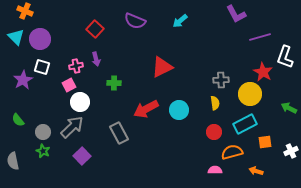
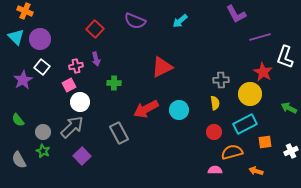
white square: rotated 21 degrees clockwise
gray semicircle: moved 6 px right, 1 px up; rotated 18 degrees counterclockwise
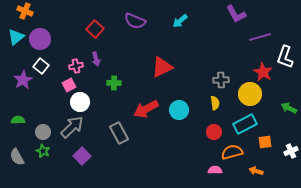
cyan triangle: rotated 36 degrees clockwise
white square: moved 1 px left, 1 px up
green semicircle: rotated 128 degrees clockwise
gray semicircle: moved 2 px left, 3 px up
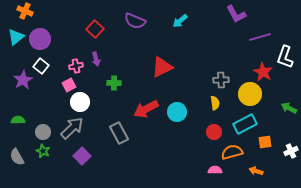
cyan circle: moved 2 px left, 2 px down
gray arrow: moved 1 px down
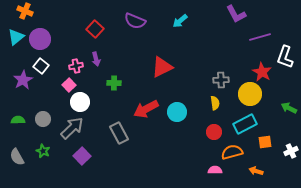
red star: moved 1 px left
pink square: rotated 16 degrees counterclockwise
gray circle: moved 13 px up
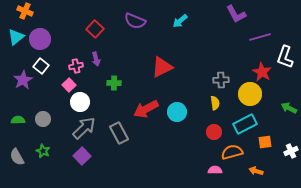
gray arrow: moved 12 px right
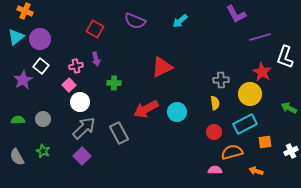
red square: rotated 12 degrees counterclockwise
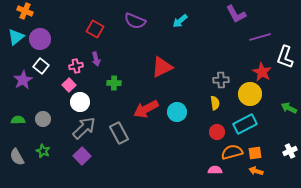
red circle: moved 3 px right
orange square: moved 10 px left, 11 px down
white cross: moved 1 px left
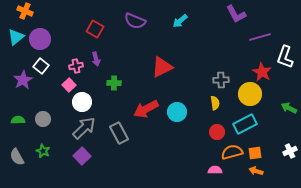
white circle: moved 2 px right
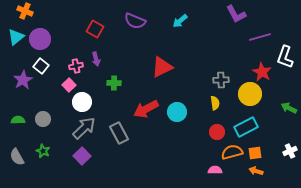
cyan rectangle: moved 1 px right, 3 px down
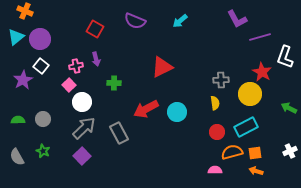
purple L-shape: moved 1 px right, 5 px down
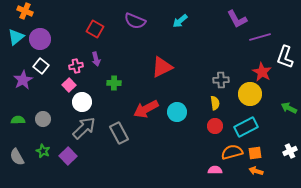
red circle: moved 2 px left, 6 px up
purple square: moved 14 px left
